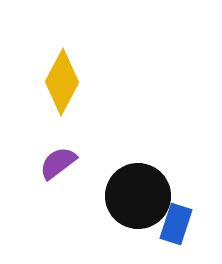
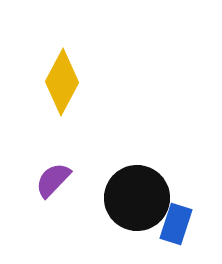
purple semicircle: moved 5 px left, 17 px down; rotated 9 degrees counterclockwise
black circle: moved 1 px left, 2 px down
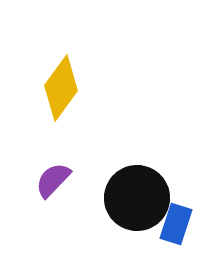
yellow diamond: moved 1 px left, 6 px down; rotated 8 degrees clockwise
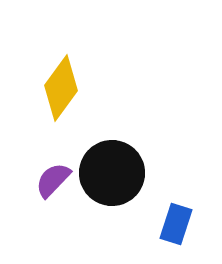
black circle: moved 25 px left, 25 px up
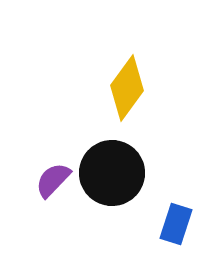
yellow diamond: moved 66 px right
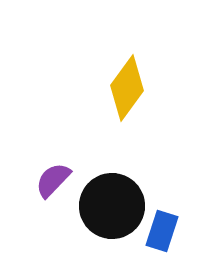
black circle: moved 33 px down
blue rectangle: moved 14 px left, 7 px down
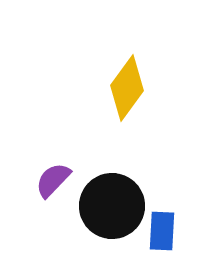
blue rectangle: rotated 15 degrees counterclockwise
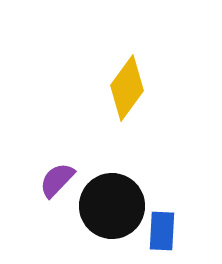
purple semicircle: moved 4 px right
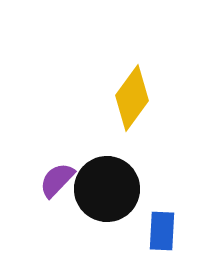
yellow diamond: moved 5 px right, 10 px down
black circle: moved 5 px left, 17 px up
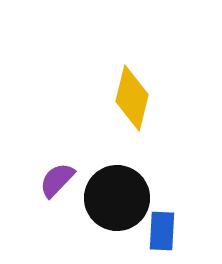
yellow diamond: rotated 22 degrees counterclockwise
black circle: moved 10 px right, 9 px down
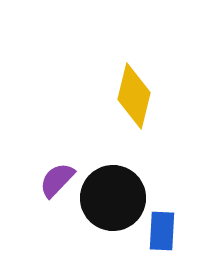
yellow diamond: moved 2 px right, 2 px up
black circle: moved 4 px left
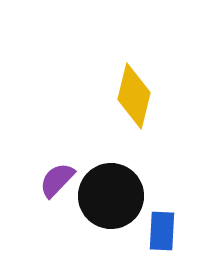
black circle: moved 2 px left, 2 px up
